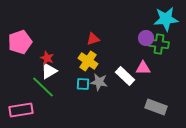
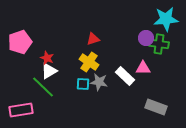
yellow cross: moved 1 px right, 1 px down
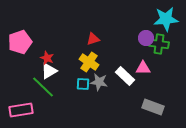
gray rectangle: moved 3 px left
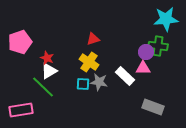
purple circle: moved 14 px down
green cross: moved 1 px left, 2 px down
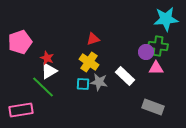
pink triangle: moved 13 px right
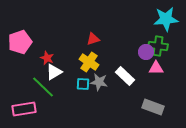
white triangle: moved 5 px right, 1 px down
pink rectangle: moved 3 px right, 1 px up
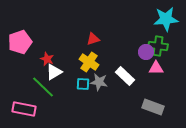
red star: moved 1 px down
pink rectangle: rotated 20 degrees clockwise
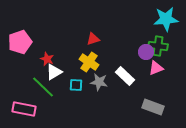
pink triangle: rotated 21 degrees counterclockwise
cyan square: moved 7 px left, 1 px down
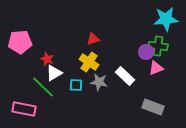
pink pentagon: rotated 15 degrees clockwise
white triangle: moved 1 px down
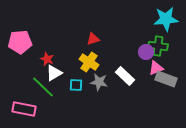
gray rectangle: moved 13 px right, 28 px up
